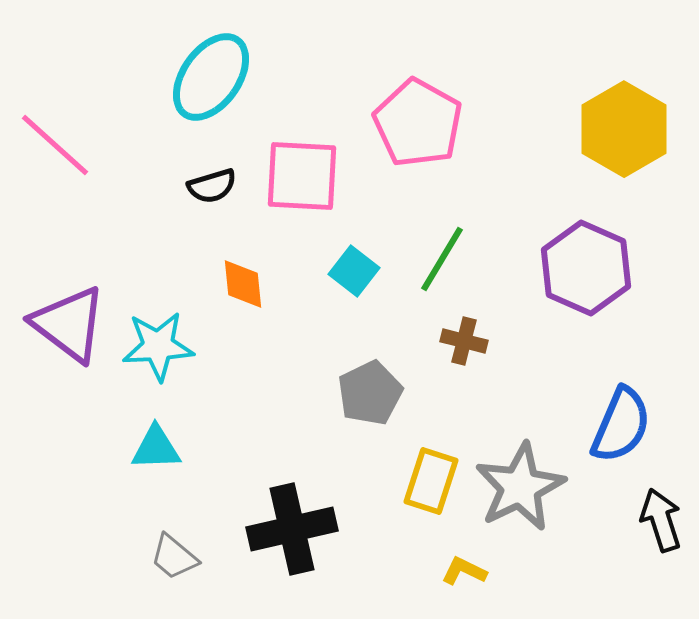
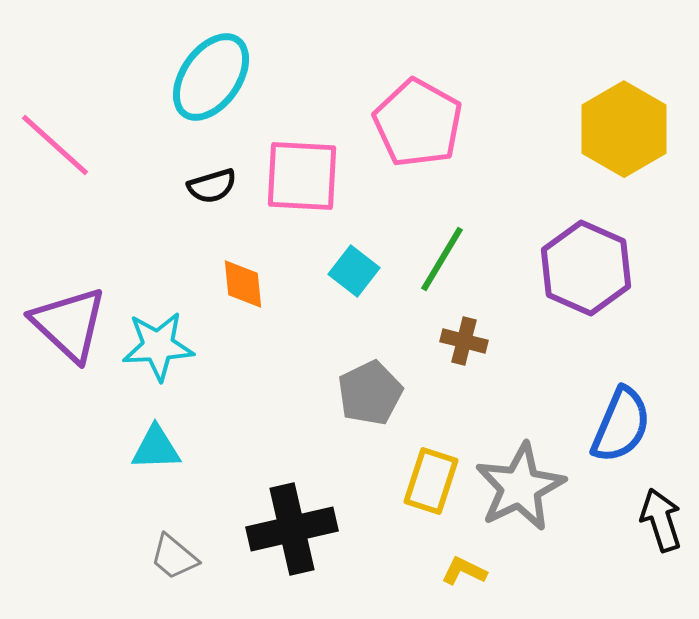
purple triangle: rotated 6 degrees clockwise
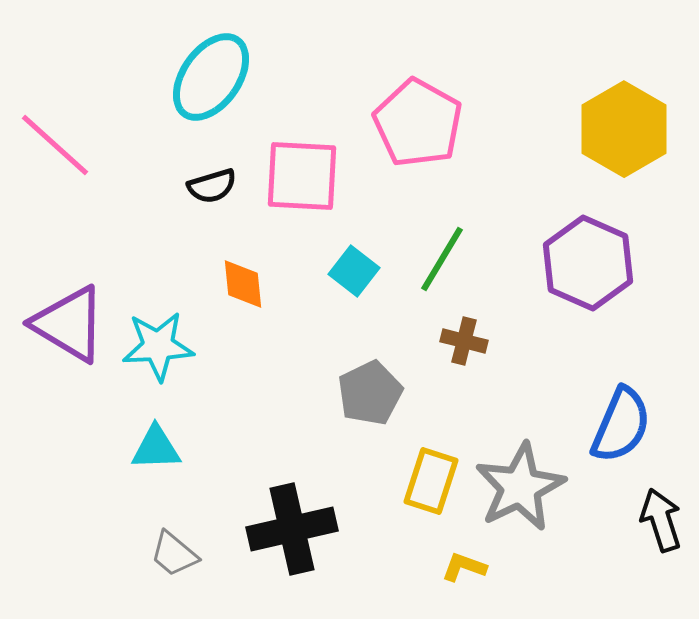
purple hexagon: moved 2 px right, 5 px up
purple triangle: rotated 12 degrees counterclockwise
gray trapezoid: moved 3 px up
yellow L-shape: moved 4 px up; rotated 6 degrees counterclockwise
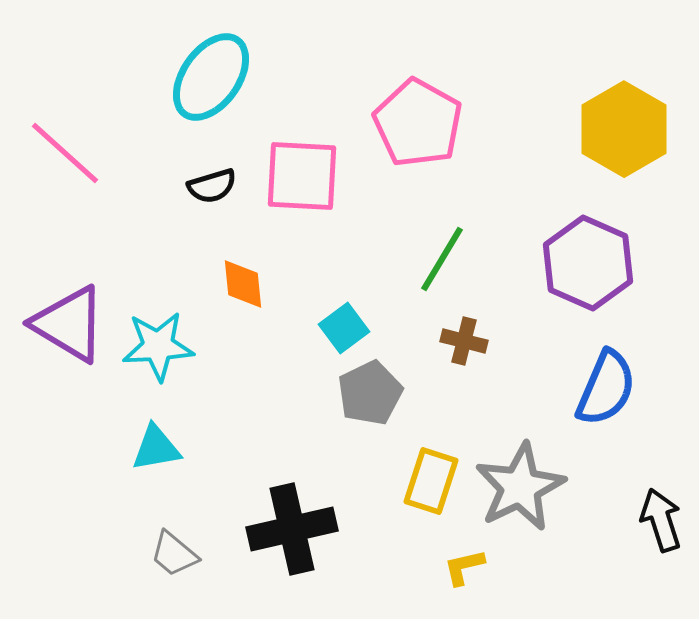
pink line: moved 10 px right, 8 px down
cyan square: moved 10 px left, 57 px down; rotated 15 degrees clockwise
blue semicircle: moved 15 px left, 37 px up
cyan triangle: rotated 8 degrees counterclockwise
yellow L-shape: rotated 33 degrees counterclockwise
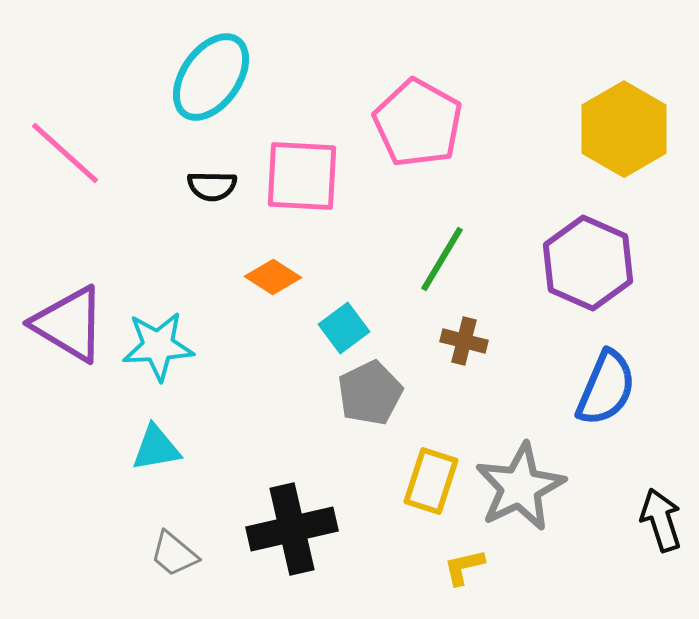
black semicircle: rotated 18 degrees clockwise
orange diamond: moved 30 px right, 7 px up; rotated 52 degrees counterclockwise
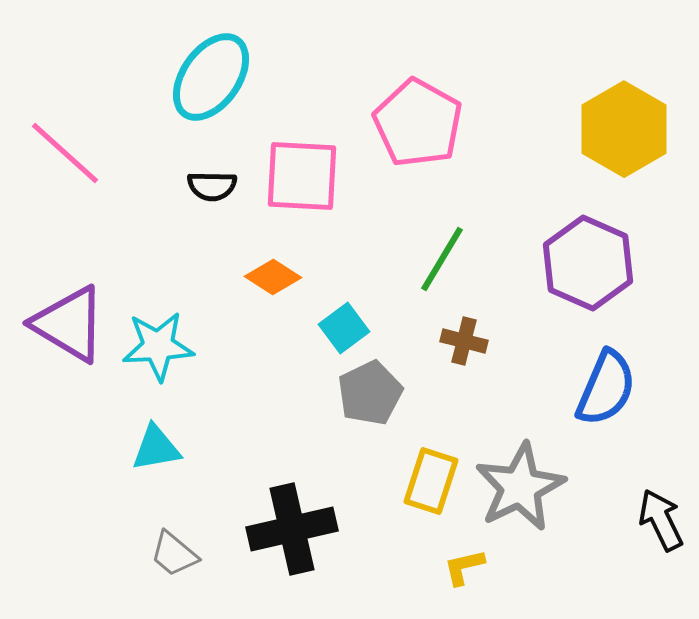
black arrow: rotated 8 degrees counterclockwise
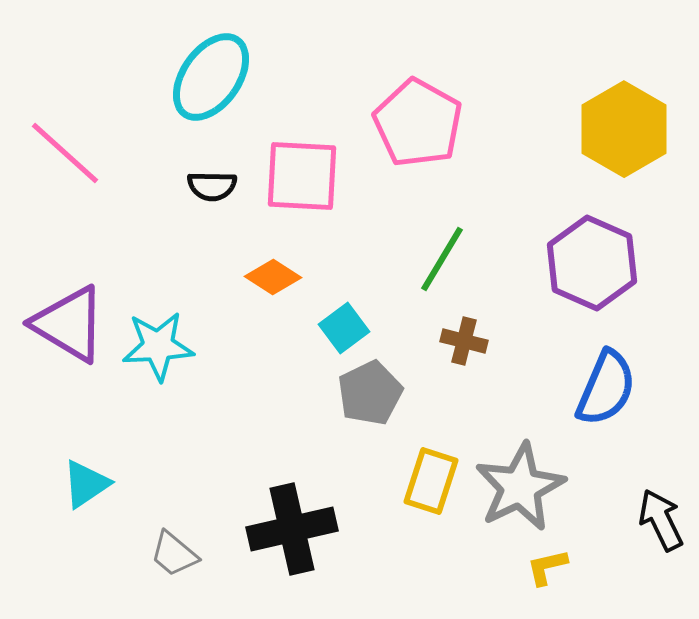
purple hexagon: moved 4 px right
cyan triangle: moved 70 px left, 36 px down; rotated 24 degrees counterclockwise
yellow L-shape: moved 83 px right
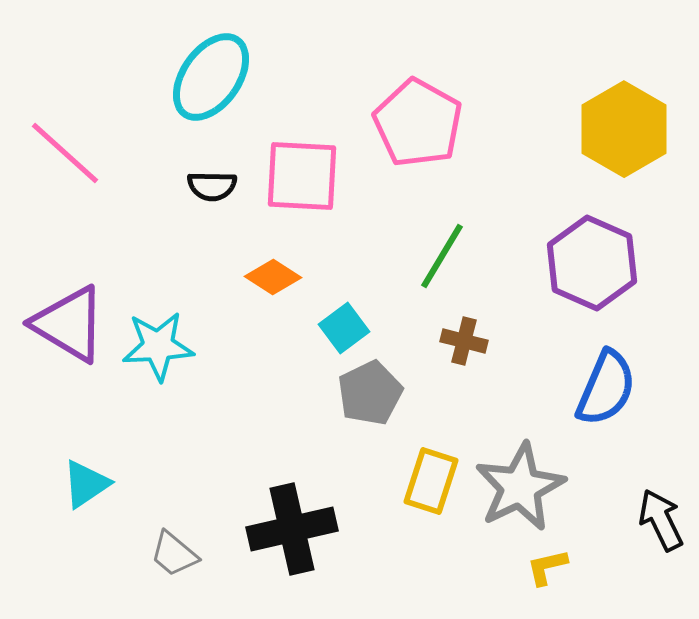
green line: moved 3 px up
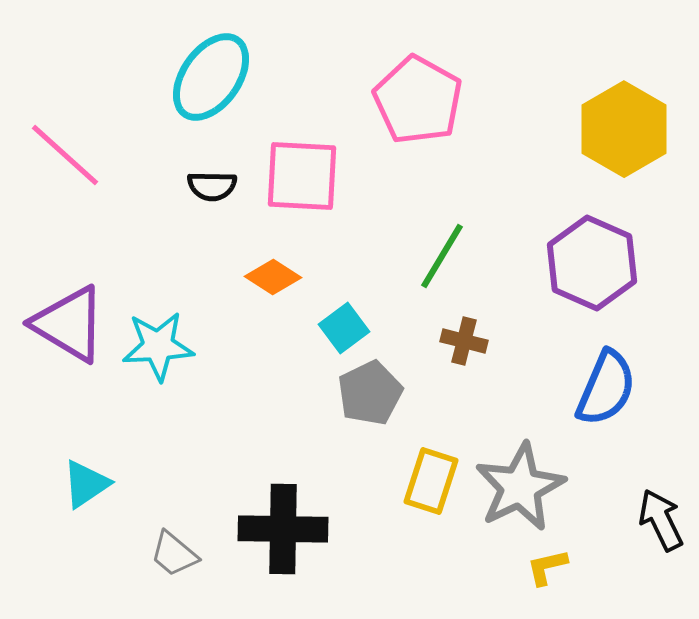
pink pentagon: moved 23 px up
pink line: moved 2 px down
black cross: moved 9 px left; rotated 14 degrees clockwise
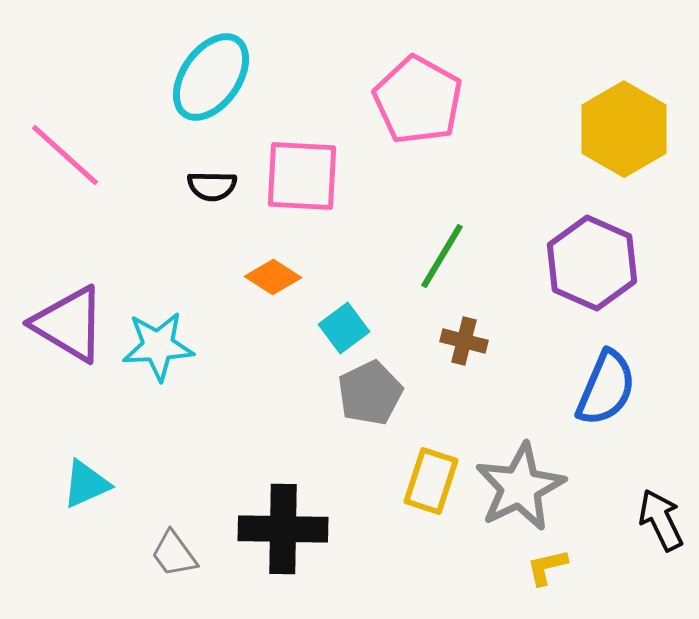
cyan triangle: rotated 10 degrees clockwise
gray trapezoid: rotated 14 degrees clockwise
